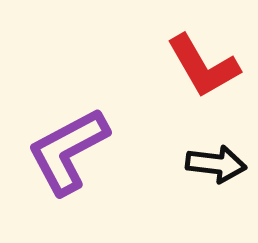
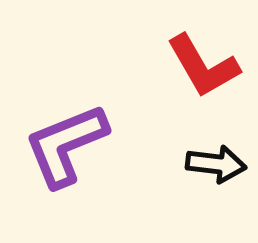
purple L-shape: moved 2 px left, 6 px up; rotated 6 degrees clockwise
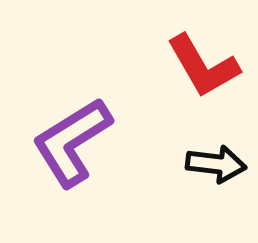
purple L-shape: moved 6 px right, 3 px up; rotated 10 degrees counterclockwise
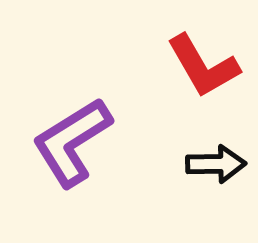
black arrow: rotated 8 degrees counterclockwise
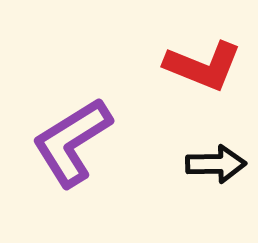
red L-shape: rotated 38 degrees counterclockwise
